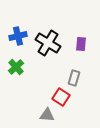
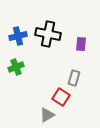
black cross: moved 9 px up; rotated 20 degrees counterclockwise
green cross: rotated 21 degrees clockwise
gray triangle: rotated 35 degrees counterclockwise
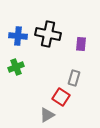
blue cross: rotated 18 degrees clockwise
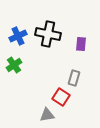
blue cross: rotated 30 degrees counterclockwise
green cross: moved 2 px left, 2 px up; rotated 14 degrees counterclockwise
gray triangle: rotated 21 degrees clockwise
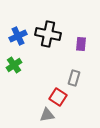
red square: moved 3 px left
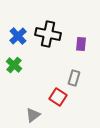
blue cross: rotated 18 degrees counterclockwise
green cross: rotated 14 degrees counterclockwise
gray triangle: moved 14 px left; rotated 28 degrees counterclockwise
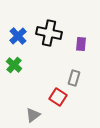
black cross: moved 1 px right, 1 px up
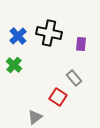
gray rectangle: rotated 56 degrees counterclockwise
gray triangle: moved 2 px right, 2 px down
